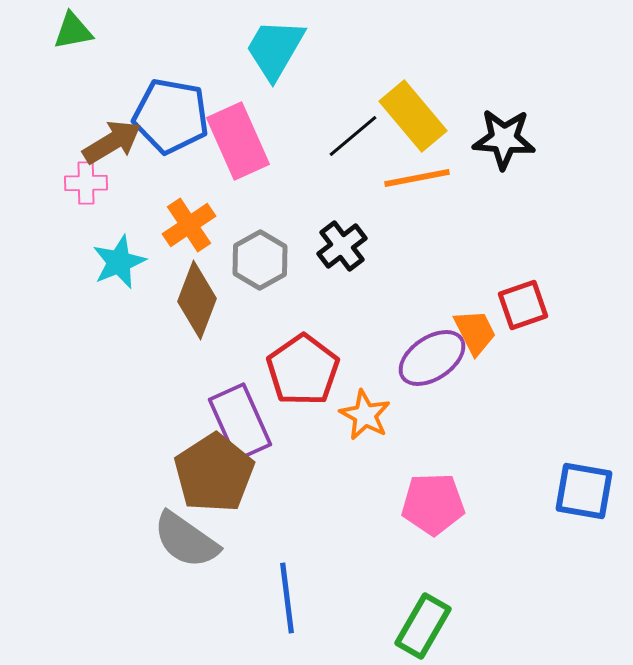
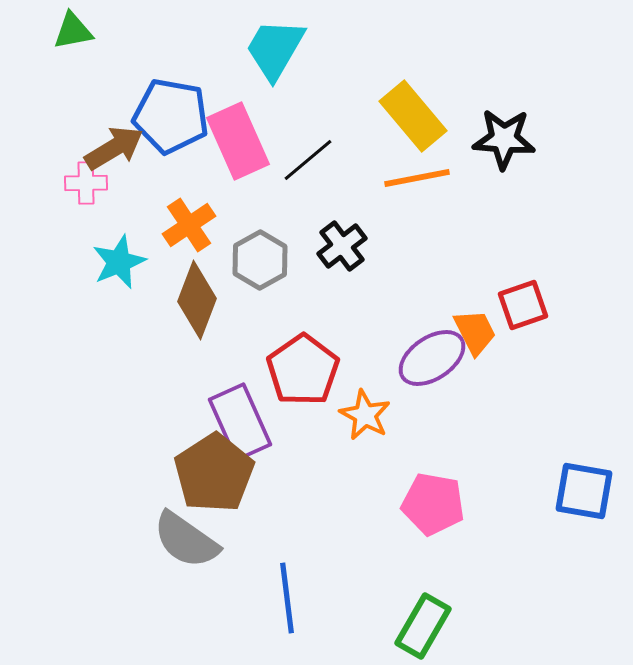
black line: moved 45 px left, 24 px down
brown arrow: moved 2 px right, 6 px down
pink pentagon: rotated 12 degrees clockwise
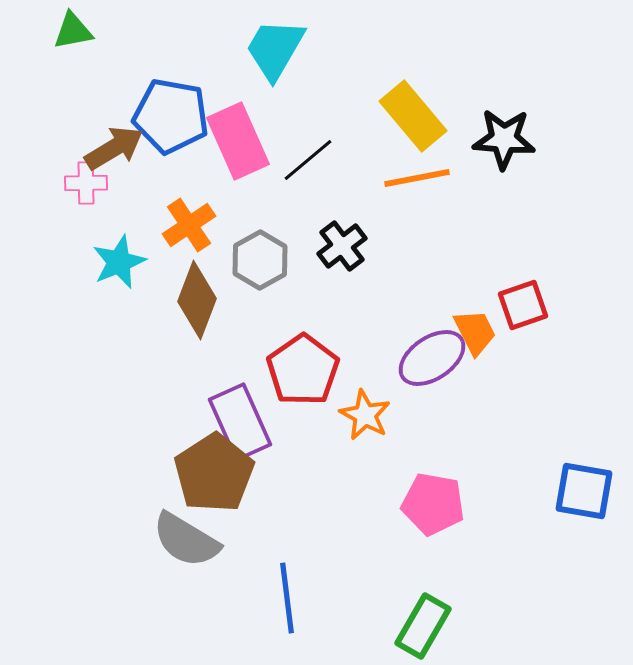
gray semicircle: rotated 4 degrees counterclockwise
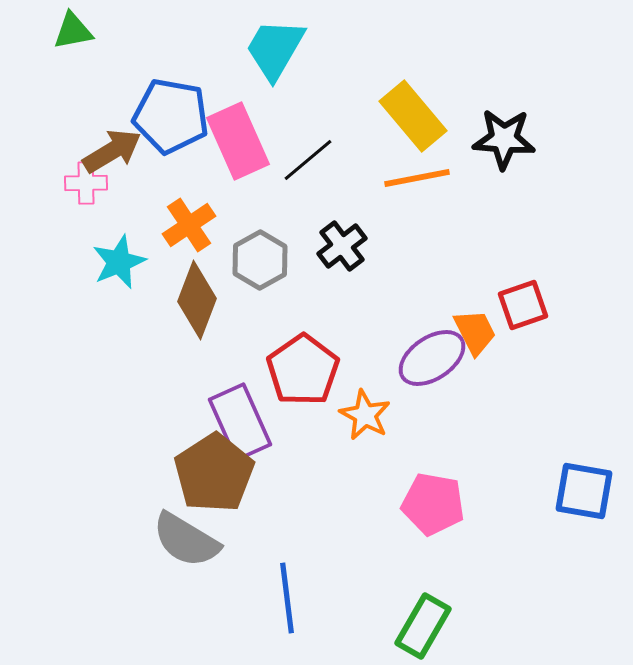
brown arrow: moved 2 px left, 3 px down
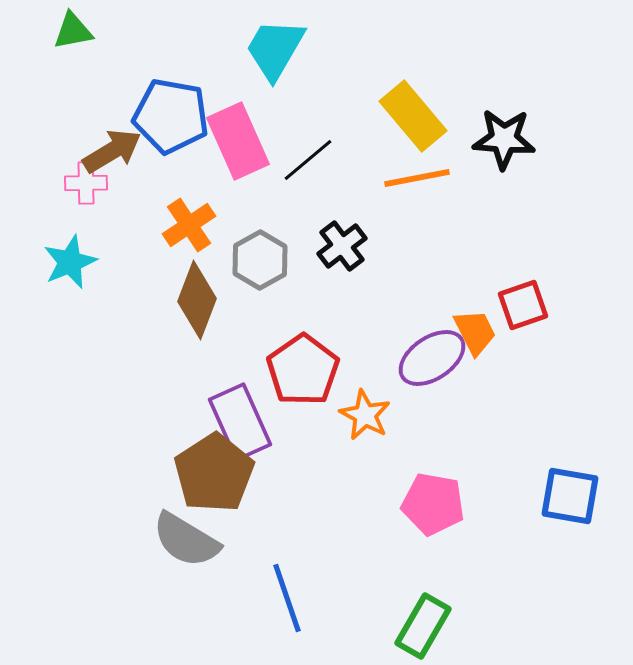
cyan star: moved 49 px left
blue square: moved 14 px left, 5 px down
blue line: rotated 12 degrees counterclockwise
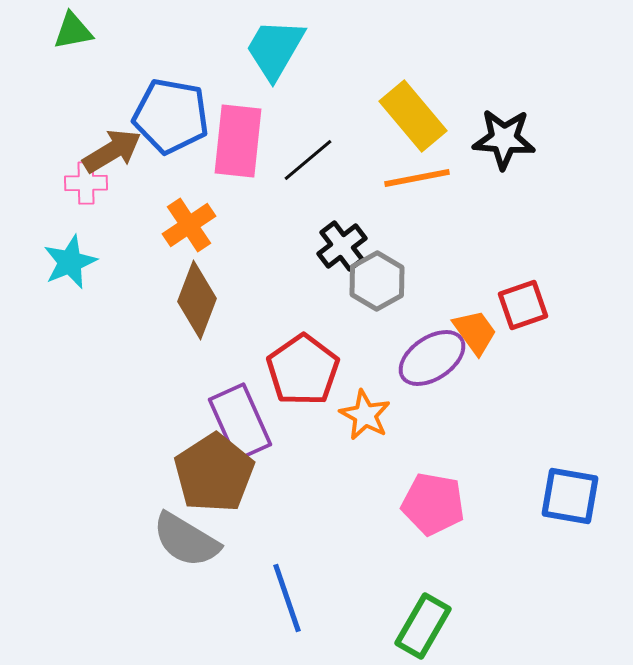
pink rectangle: rotated 30 degrees clockwise
gray hexagon: moved 117 px right, 21 px down
orange trapezoid: rotated 9 degrees counterclockwise
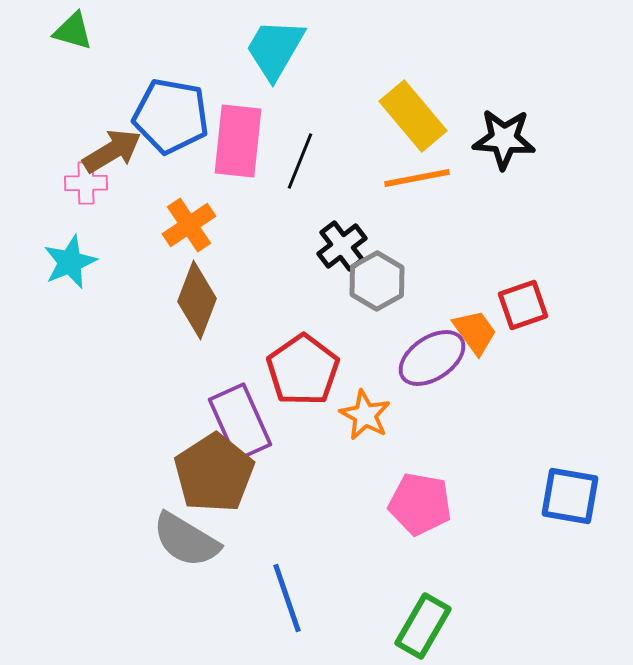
green triangle: rotated 27 degrees clockwise
black line: moved 8 px left, 1 px down; rotated 28 degrees counterclockwise
pink pentagon: moved 13 px left
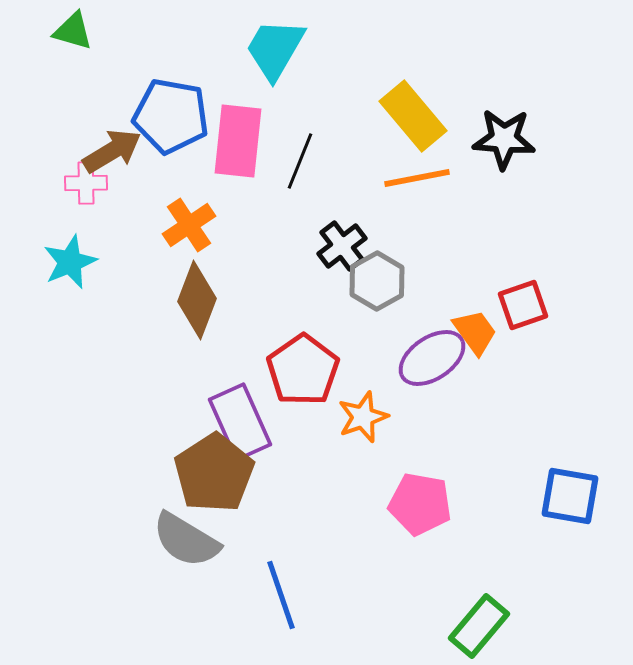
orange star: moved 2 px left, 2 px down; rotated 24 degrees clockwise
blue line: moved 6 px left, 3 px up
green rectangle: moved 56 px right; rotated 10 degrees clockwise
